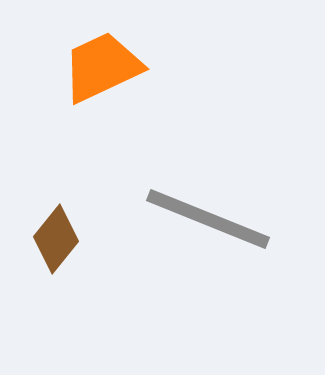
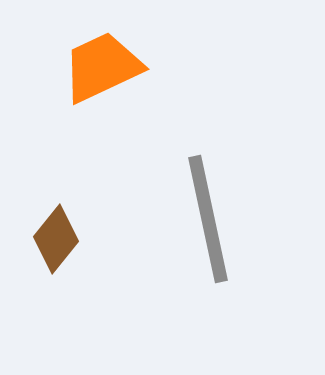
gray line: rotated 56 degrees clockwise
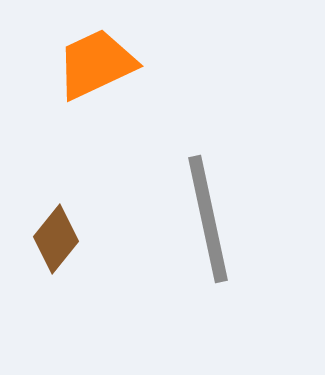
orange trapezoid: moved 6 px left, 3 px up
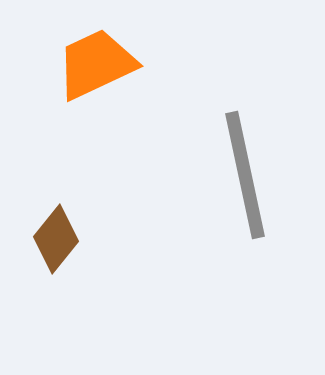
gray line: moved 37 px right, 44 px up
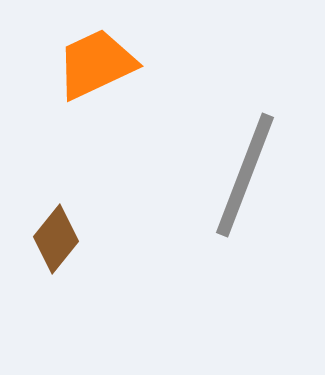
gray line: rotated 33 degrees clockwise
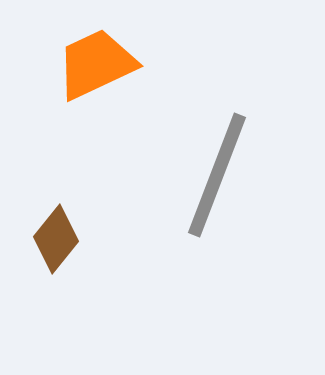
gray line: moved 28 px left
